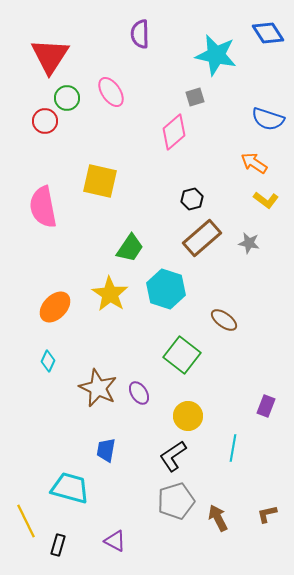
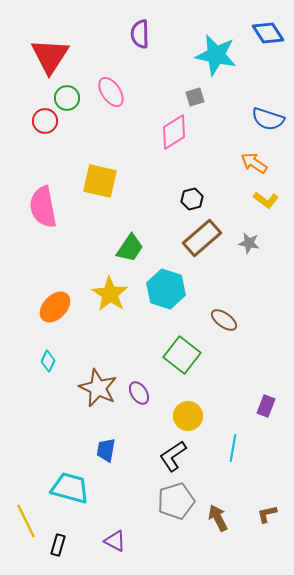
pink diamond: rotated 9 degrees clockwise
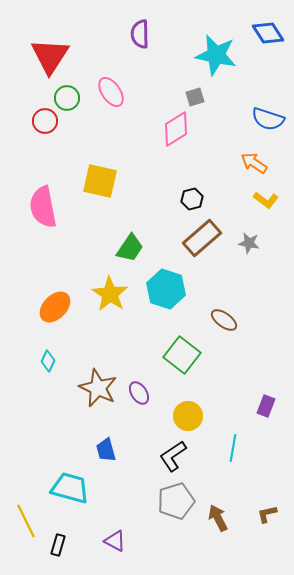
pink diamond: moved 2 px right, 3 px up
blue trapezoid: rotated 25 degrees counterclockwise
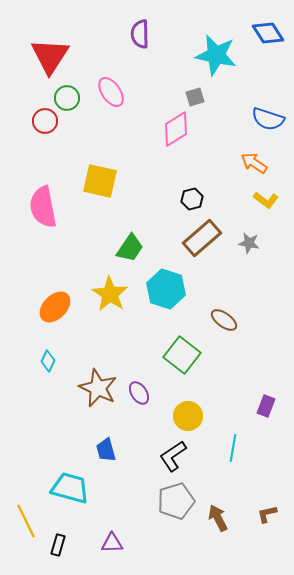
purple triangle: moved 3 px left, 2 px down; rotated 30 degrees counterclockwise
